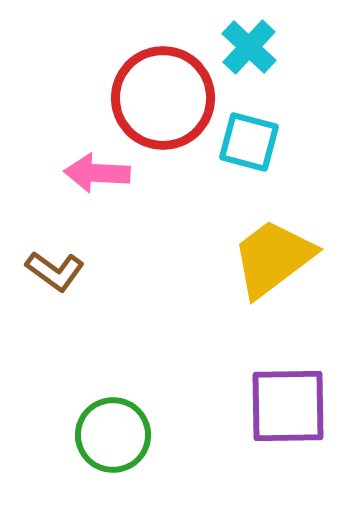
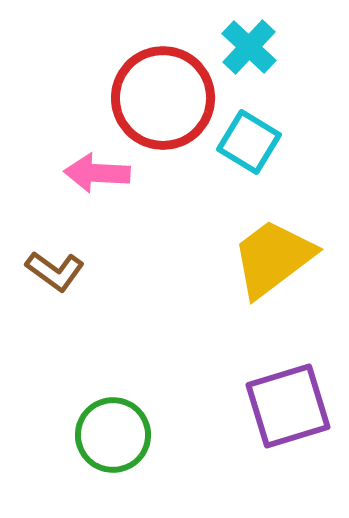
cyan square: rotated 16 degrees clockwise
purple square: rotated 16 degrees counterclockwise
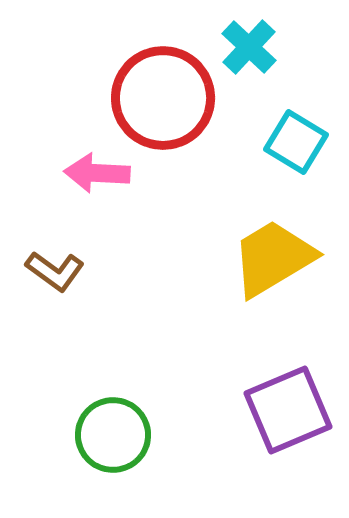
cyan square: moved 47 px right
yellow trapezoid: rotated 6 degrees clockwise
purple square: moved 4 px down; rotated 6 degrees counterclockwise
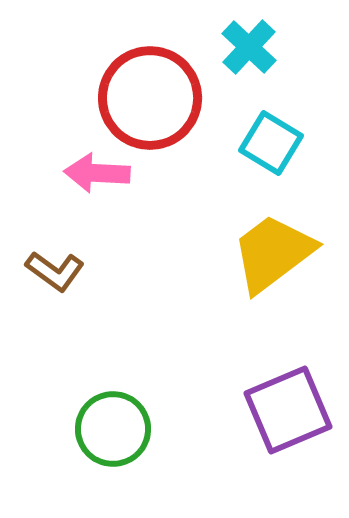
red circle: moved 13 px left
cyan square: moved 25 px left, 1 px down
yellow trapezoid: moved 5 px up; rotated 6 degrees counterclockwise
green circle: moved 6 px up
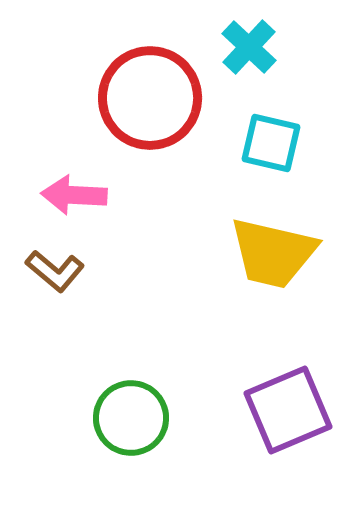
cyan square: rotated 18 degrees counterclockwise
pink arrow: moved 23 px left, 22 px down
yellow trapezoid: rotated 130 degrees counterclockwise
brown L-shape: rotated 4 degrees clockwise
green circle: moved 18 px right, 11 px up
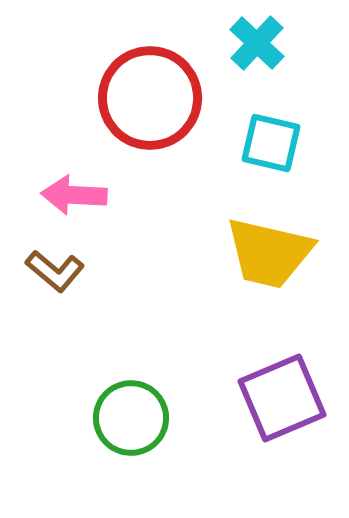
cyan cross: moved 8 px right, 4 px up
yellow trapezoid: moved 4 px left
purple square: moved 6 px left, 12 px up
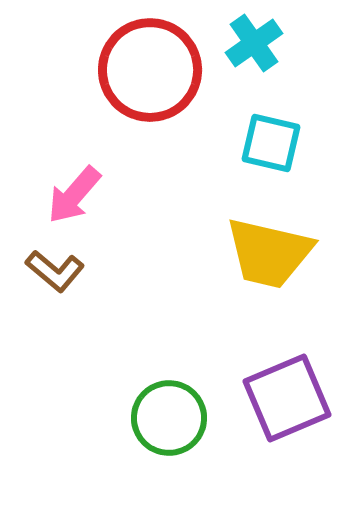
cyan cross: moved 3 px left; rotated 12 degrees clockwise
red circle: moved 28 px up
pink arrow: rotated 52 degrees counterclockwise
purple square: moved 5 px right
green circle: moved 38 px right
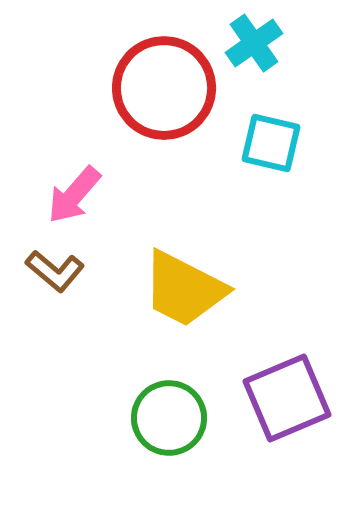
red circle: moved 14 px right, 18 px down
yellow trapezoid: moved 85 px left, 36 px down; rotated 14 degrees clockwise
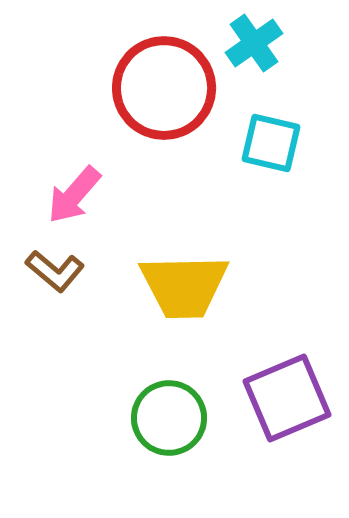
yellow trapezoid: moved 3 px up; rotated 28 degrees counterclockwise
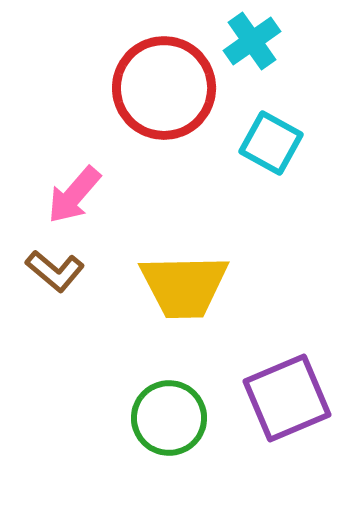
cyan cross: moved 2 px left, 2 px up
cyan square: rotated 16 degrees clockwise
